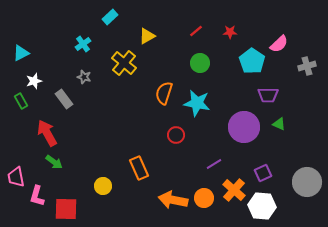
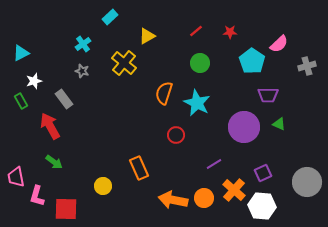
gray star: moved 2 px left, 6 px up
cyan star: rotated 16 degrees clockwise
red arrow: moved 3 px right, 7 px up
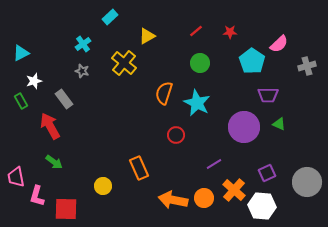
purple square: moved 4 px right
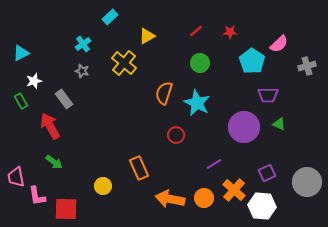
pink L-shape: rotated 25 degrees counterclockwise
orange arrow: moved 3 px left, 1 px up
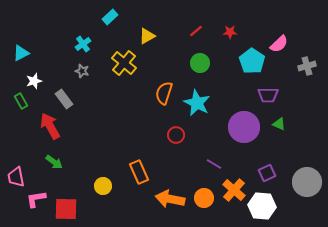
purple line: rotated 63 degrees clockwise
orange rectangle: moved 4 px down
pink L-shape: moved 1 px left, 3 px down; rotated 90 degrees clockwise
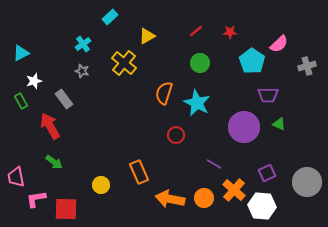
yellow circle: moved 2 px left, 1 px up
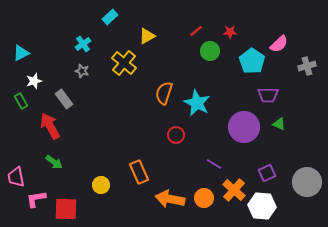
green circle: moved 10 px right, 12 px up
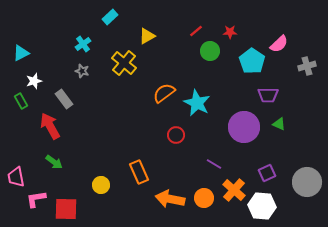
orange semicircle: rotated 35 degrees clockwise
